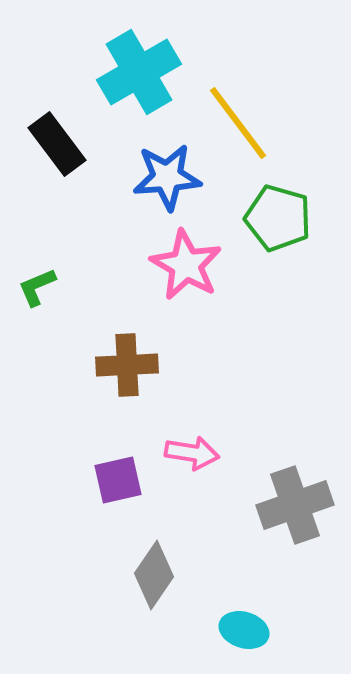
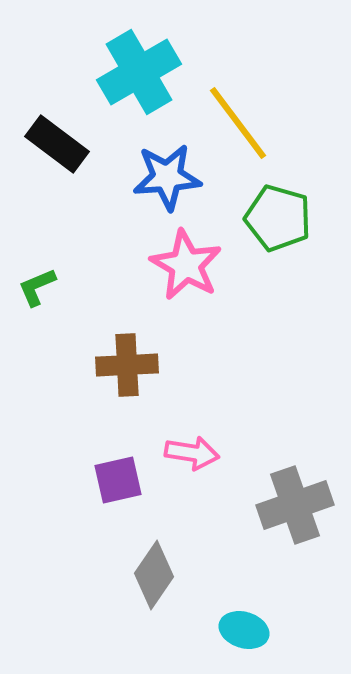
black rectangle: rotated 16 degrees counterclockwise
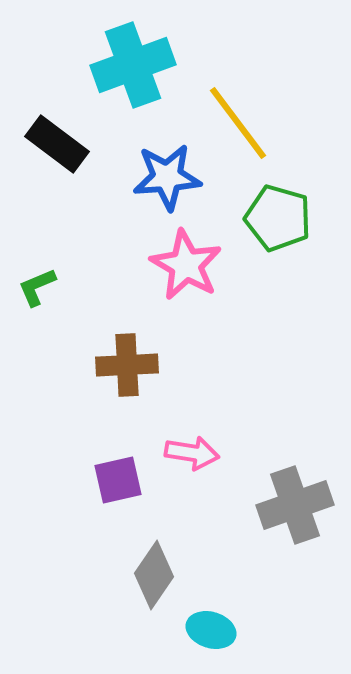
cyan cross: moved 6 px left, 7 px up; rotated 10 degrees clockwise
cyan ellipse: moved 33 px left
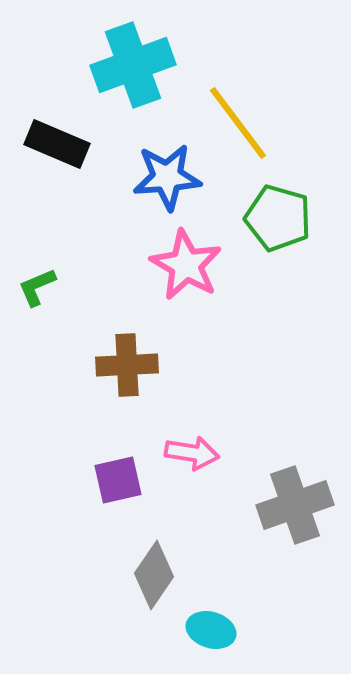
black rectangle: rotated 14 degrees counterclockwise
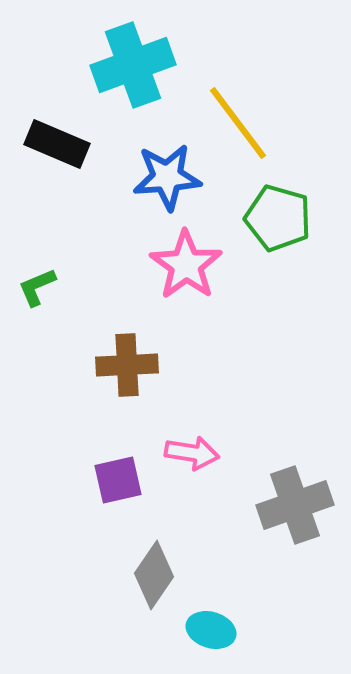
pink star: rotated 6 degrees clockwise
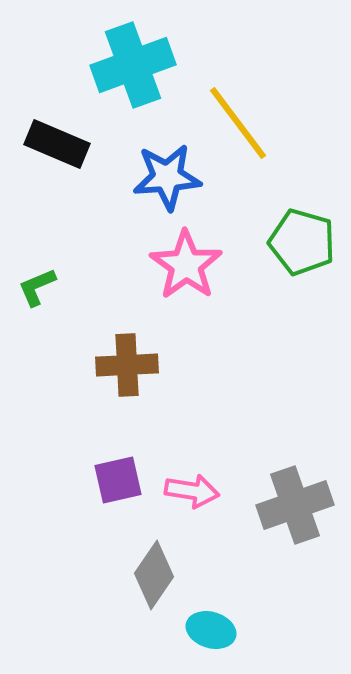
green pentagon: moved 24 px right, 24 px down
pink arrow: moved 38 px down
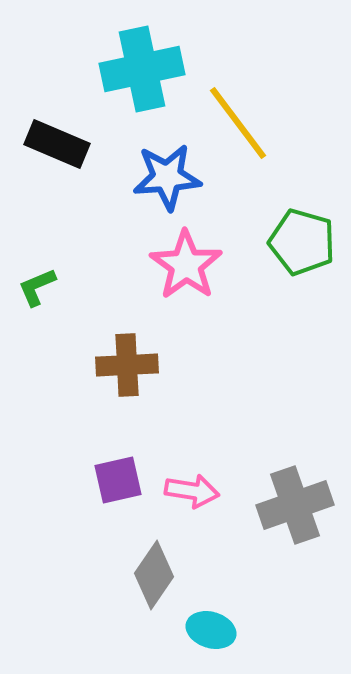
cyan cross: moved 9 px right, 4 px down; rotated 8 degrees clockwise
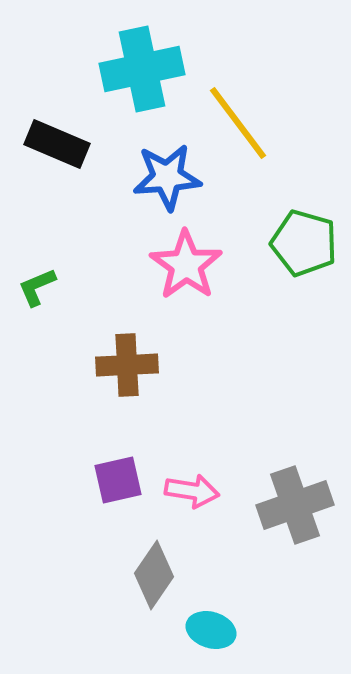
green pentagon: moved 2 px right, 1 px down
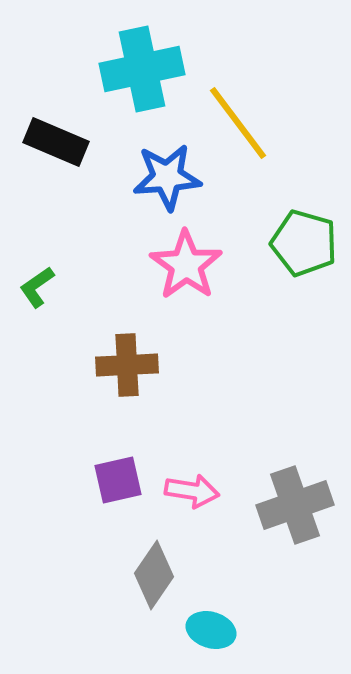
black rectangle: moved 1 px left, 2 px up
green L-shape: rotated 12 degrees counterclockwise
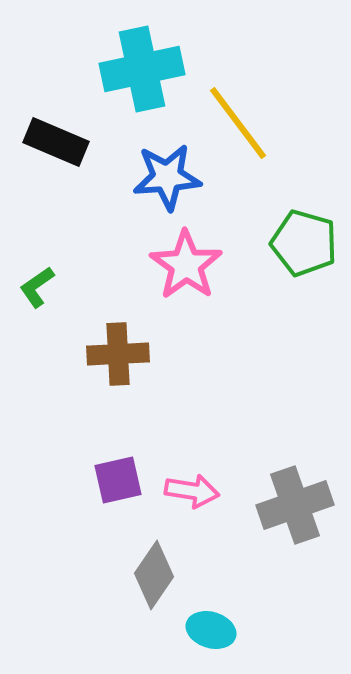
brown cross: moved 9 px left, 11 px up
